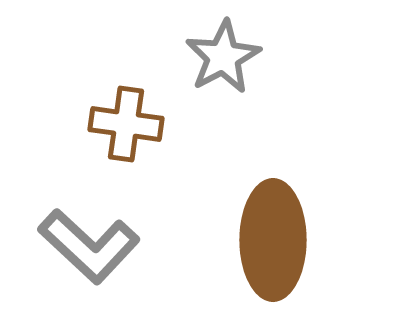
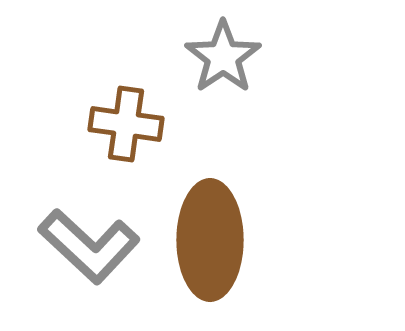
gray star: rotated 6 degrees counterclockwise
brown ellipse: moved 63 px left
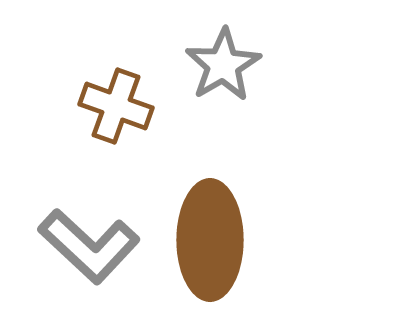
gray star: moved 8 px down; rotated 4 degrees clockwise
brown cross: moved 10 px left, 18 px up; rotated 12 degrees clockwise
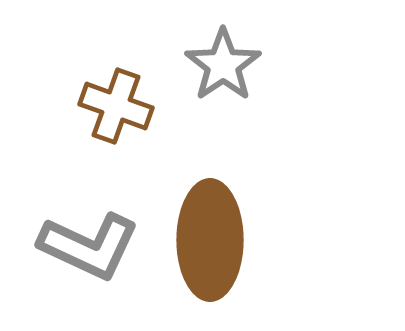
gray star: rotated 4 degrees counterclockwise
gray L-shape: rotated 18 degrees counterclockwise
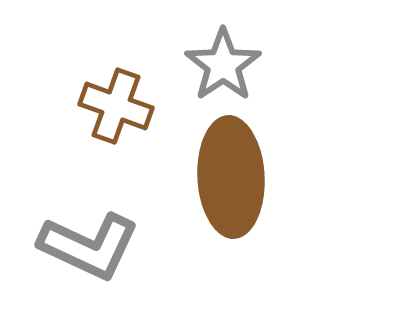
brown ellipse: moved 21 px right, 63 px up; rotated 3 degrees counterclockwise
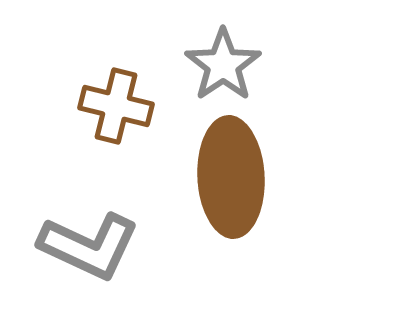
brown cross: rotated 6 degrees counterclockwise
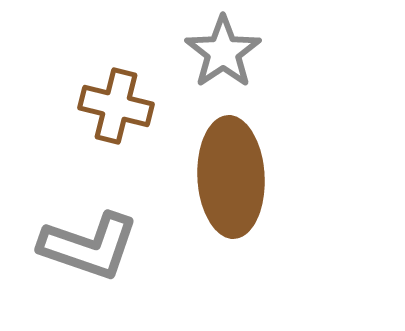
gray star: moved 13 px up
gray L-shape: rotated 6 degrees counterclockwise
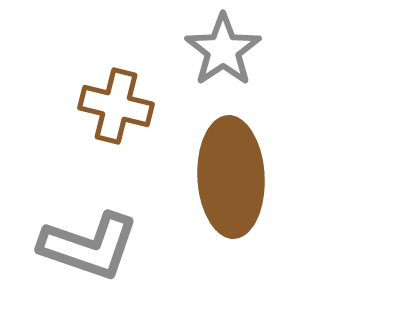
gray star: moved 2 px up
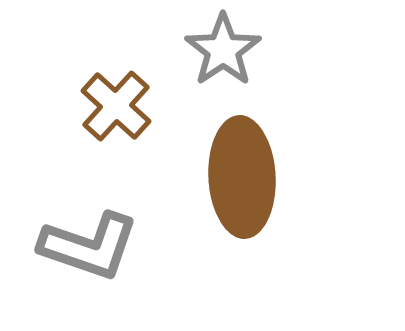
brown cross: rotated 28 degrees clockwise
brown ellipse: moved 11 px right
